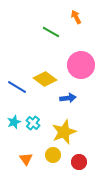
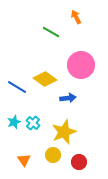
orange triangle: moved 2 px left, 1 px down
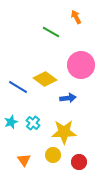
blue line: moved 1 px right
cyan star: moved 3 px left
yellow star: rotated 20 degrees clockwise
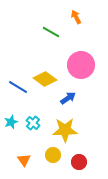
blue arrow: rotated 28 degrees counterclockwise
yellow star: moved 1 px right, 2 px up
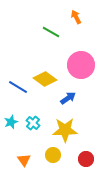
red circle: moved 7 px right, 3 px up
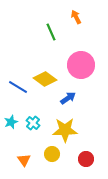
green line: rotated 36 degrees clockwise
yellow circle: moved 1 px left, 1 px up
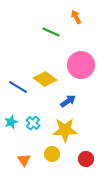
green line: rotated 42 degrees counterclockwise
blue arrow: moved 3 px down
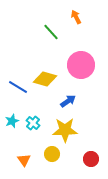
green line: rotated 24 degrees clockwise
yellow diamond: rotated 20 degrees counterclockwise
cyan star: moved 1 px right, 1 px up
red circle: moved 5 px right
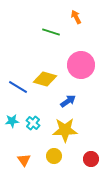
green line: rotated 30 degrees counterclockwise
cyan star: rotated 16 degrees clockwise
yellow circle: moved 2 px right, 2 px down
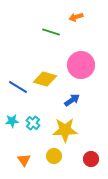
orange arrow: rotated 80 degrees counterclockwise
blue arrow: moved 4 px right, 1 px up
